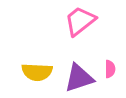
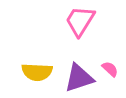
pink trapezoid: rotated 20 degrees counterclockwise
pink semicircle: rotated 48 degrees counterclockwise
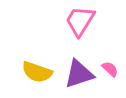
yellow semicircle: rotated 16 degrees clockwise
purple triangle: moved 4 px up
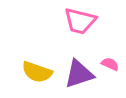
pink trapezoid: rotated 108 degrees counterclockwise
pink semicircle: moved 5 px up; rotated 18 degrees counterclockwise
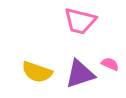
purple triangle: moved 1 px right
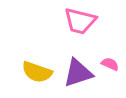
purple triangle: moved 2 px left, 1 px up
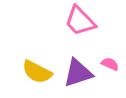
pink trapezoid: rotated 32 degrees clockwise
yellow semicircle: rotated 8 degrees clockwise
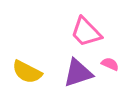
pink trapezoid: moved 6 px right, 11 px down
yellow semicircle: moved 10 px left
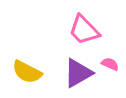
pink trapezoid: moved 2 px left, 2 px up
purple triangle: rotated 12 degrees counterclockwise
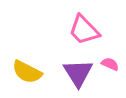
purple triangle: rotated 32 degrees counterclockwise
